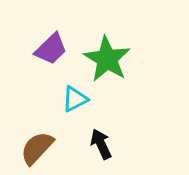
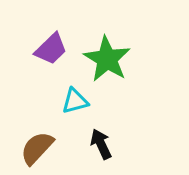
cyan triangle: moved 2 px down; rotated 12 degrees clockwise
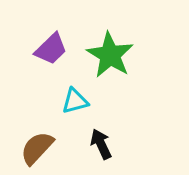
green star: moved 3 px right, 4 px up
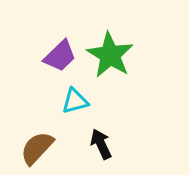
purple trapezoid: moved 9 px right, 7 px down
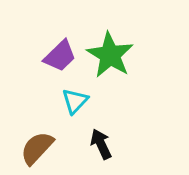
cyan triangle: rotated 32 degrees counterclockwise
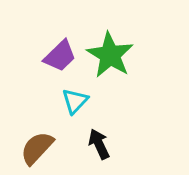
black arrow: moved 2 px left
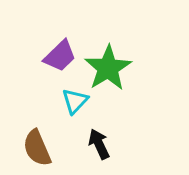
green star: moved 2 px left, 13 px down; rotated 9 degrees clockwise
brown semicircle: rotated 66 degrees counterclockwise
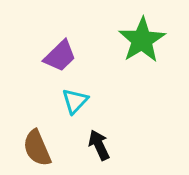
green star: moved 34 px right, 28 px up
black arrow: moved 1 px down
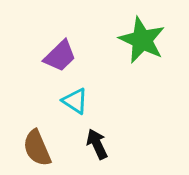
green star: rotated 15 degrees counterclockwise
cyan triangle: rotated 40 degrees counterclockwise
black arrow: moved 2 px left, 1 px up
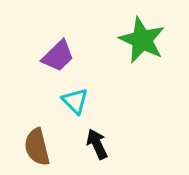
purple trapezoid: moved 2 px left
cyan triangle: rotated 12 degrees clockwise
brown semicircle: moved 1 px up; rotated 9 degrees clockwise
